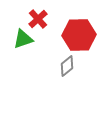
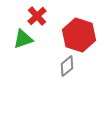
red cross: moved 1 px left, 3 px up
red hexagon: rotated 20 degrees clockwise
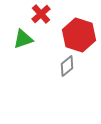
red cross: moved 4 px right, 2 px up
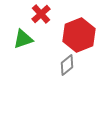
red hexagon: rotated 20 degrees clockwise
gray diamond: moved 1 px up
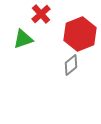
red hexagon: moved 1 px right, 1 px up
gray diamond: moved 4 px right
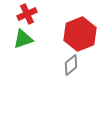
red cross: moved 14 px left; rotated 18 degrees clockwise
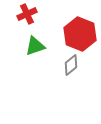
red hexagon: rotated 16 degrees counterclockwise
green triangle: moved 12 px right, 7 px down
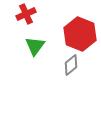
red cross: moved 1 px left
green triangle: rotated 35 degrees counterclockwise
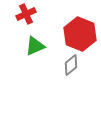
green triangle: rotated 30 degrees clockwise
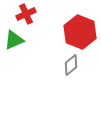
red hexagon: moved 2 px up
green triangle: moved 21 px left, 6 px up
